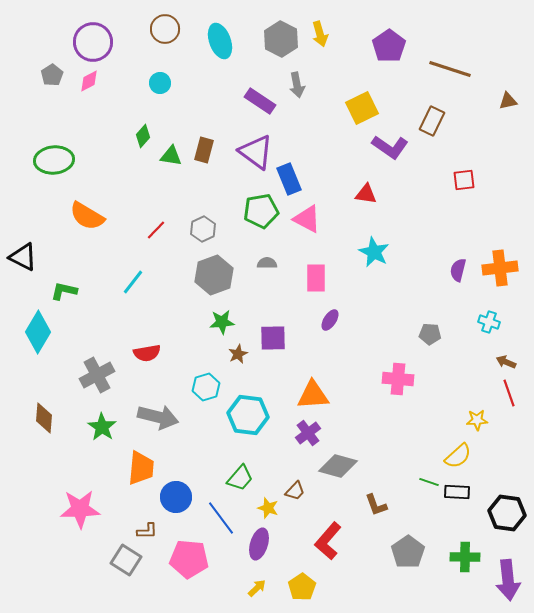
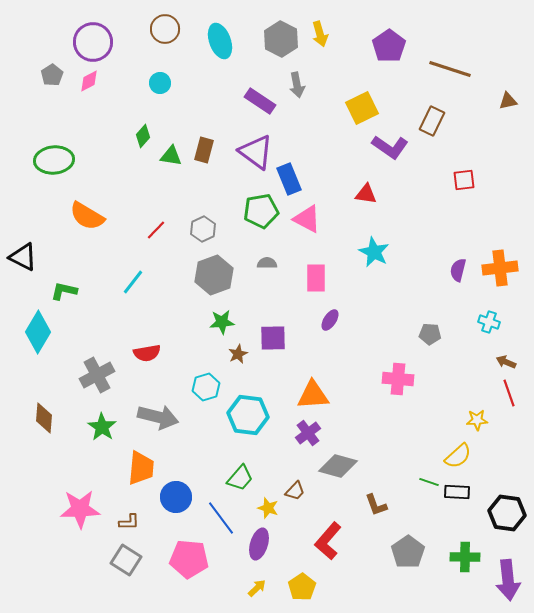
brown L-shape at (147, 531): moved 18 px left, 9 px up
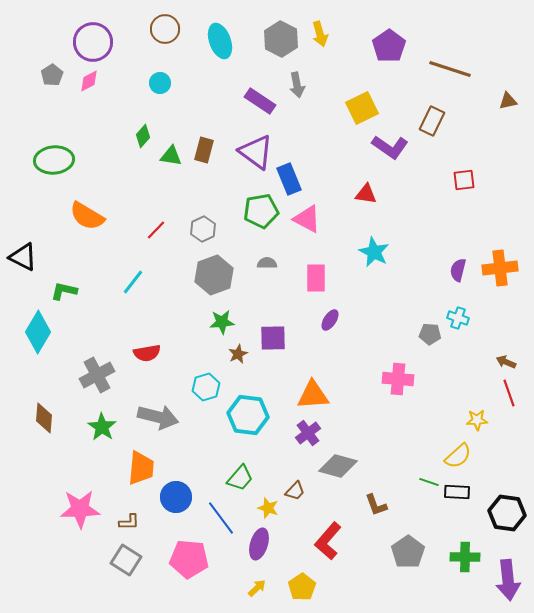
cyan cross at (489, 322): moved 31 px left, 4 px up
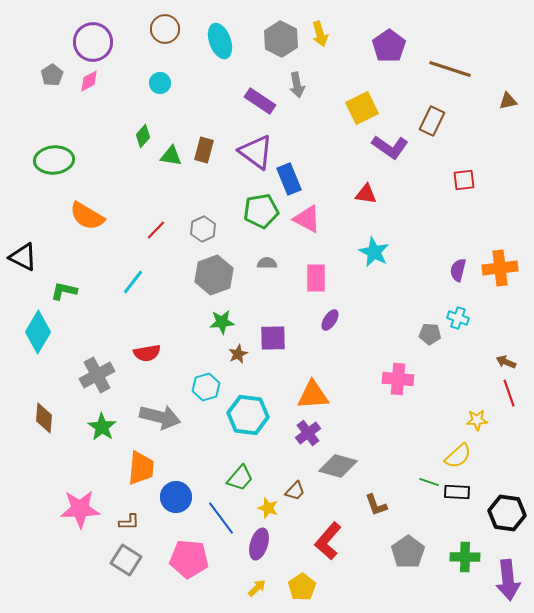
gray arrow at (158, 417): moved 2 px right
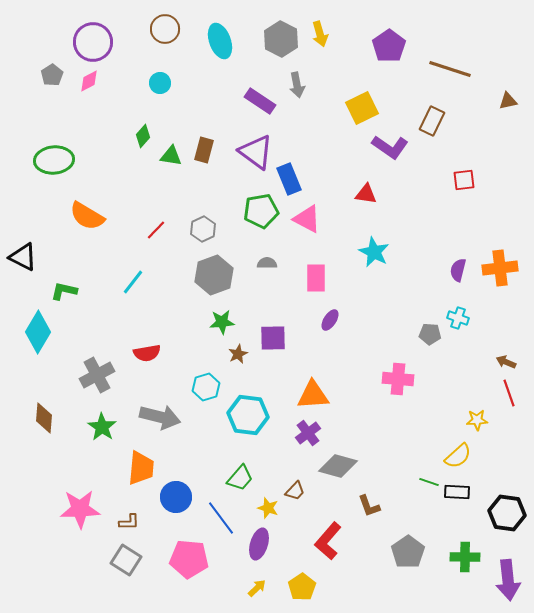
brown L-shape at (376, 505): moved 7 px left, 1 px down
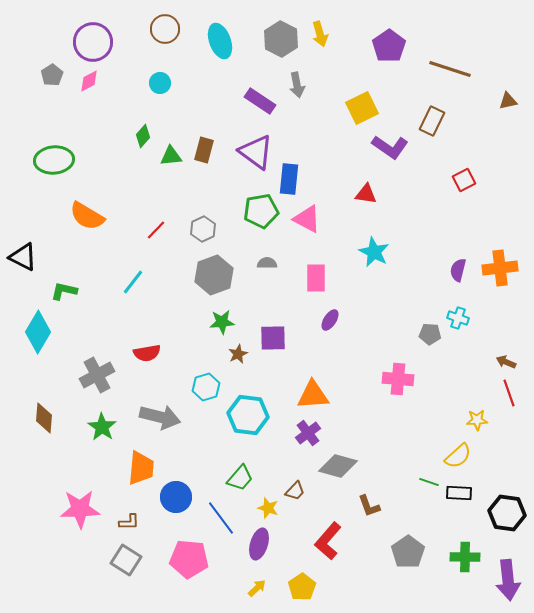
green triangle at (171, 156): rotated 15 degrees counterclockwise
blue rectangle at (289, 179): rotated 28 degrees clockwise
red square at (464, 180): rotated 20 degrees counterclockwise
black rectangle at (457, 492): moved 2 px right, 1 px down
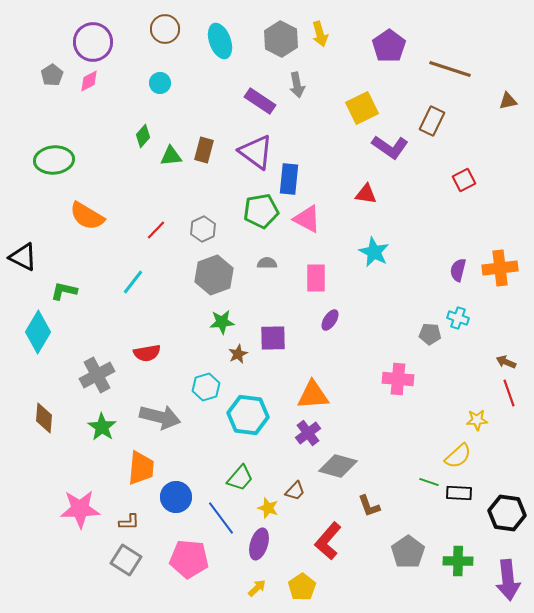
green cross at (465, 557): moved 7 px left, 4 px down
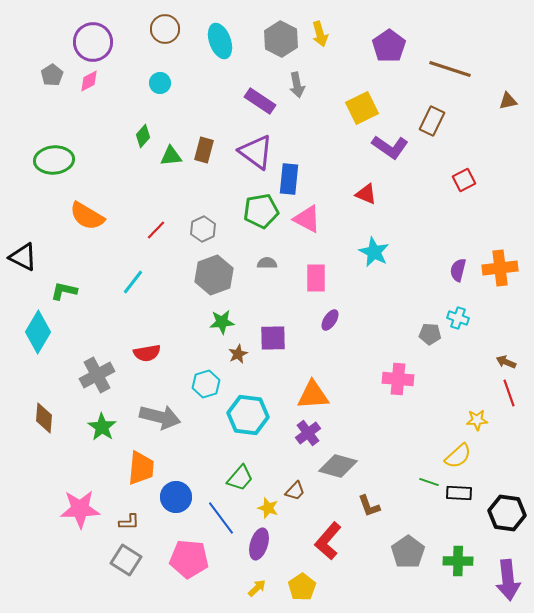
red triangle at (366, 194): rotated 15 degrees clockwise
cyan hexagon at (206, 387): moved 3 px up
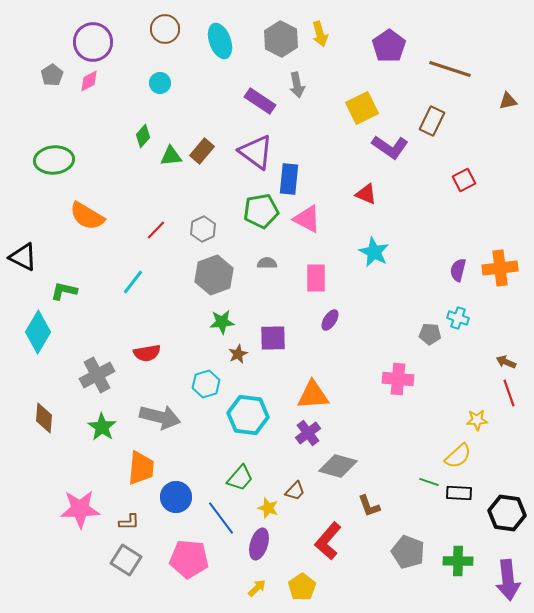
brown rectangle at (204, 150): moved 2 px left, 1 px down; rotated 25 degrees clockwise
gray pentagon at (408, 552): rotated 16 degrees counterclockwise
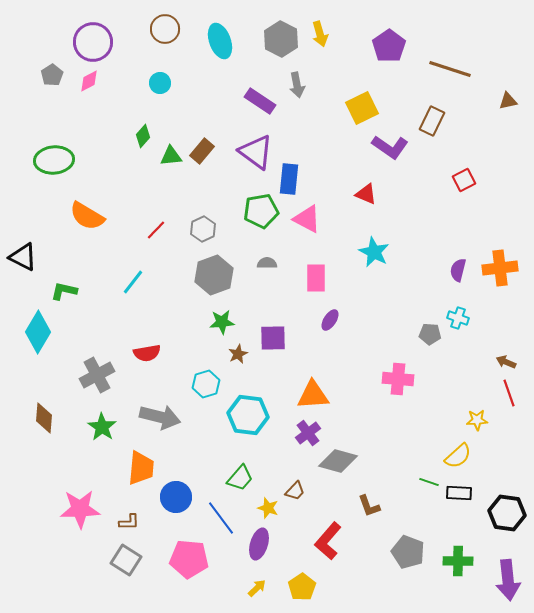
gray diamond at (338, 466): moved 5 px up
